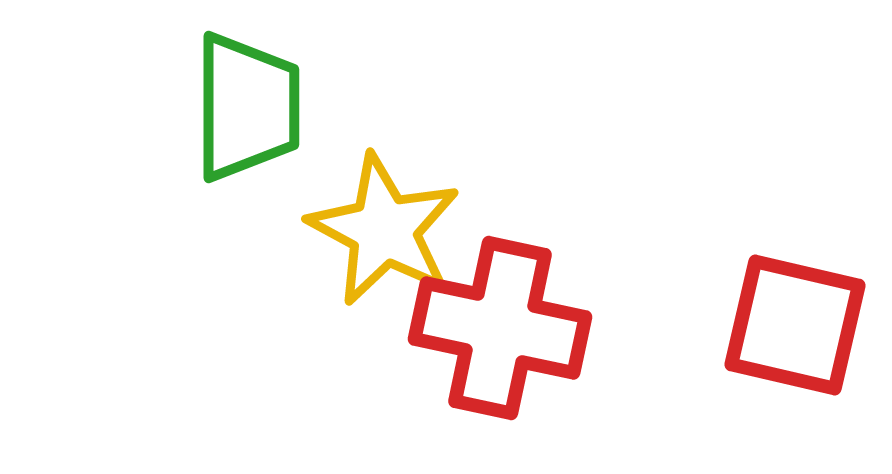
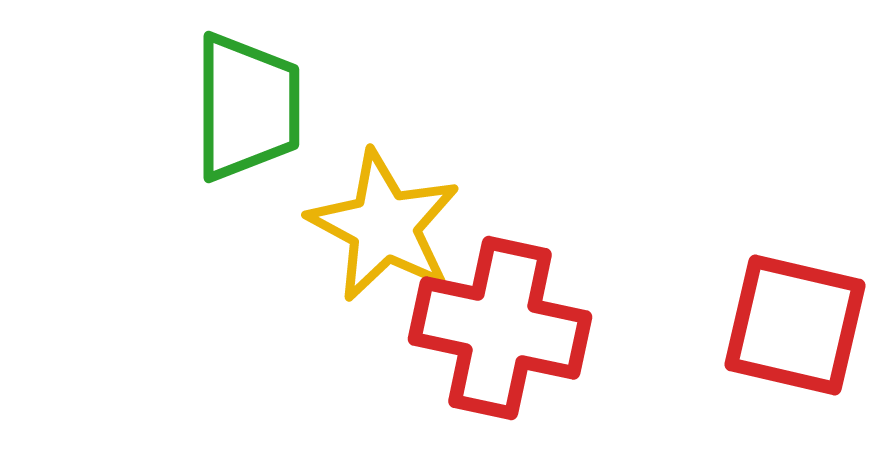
yellow star: moved 4 px up
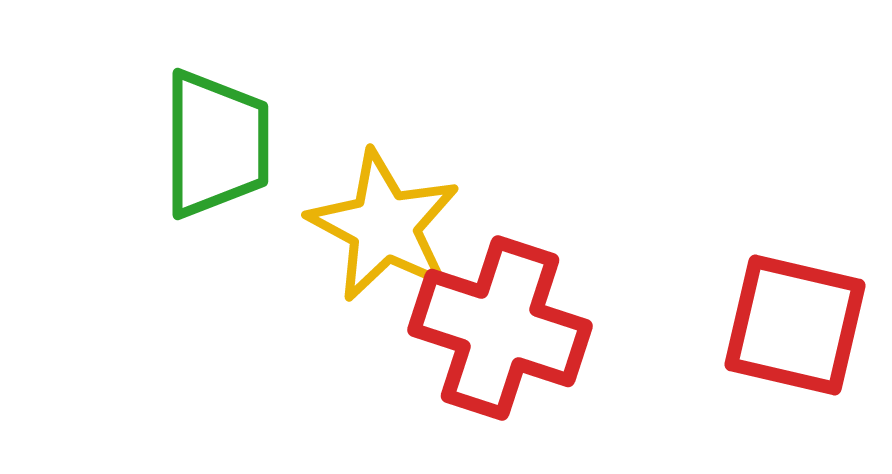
green trapezoid: moved 31 px left, 37 px down
red cross: rotated 6 degrees clockwise
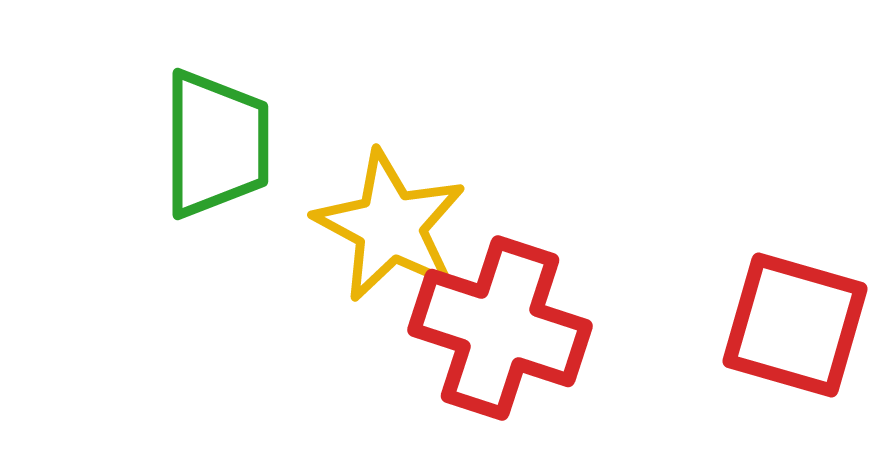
yellow star: moved 6 px right
red square: rotated 3 degrees clockwise
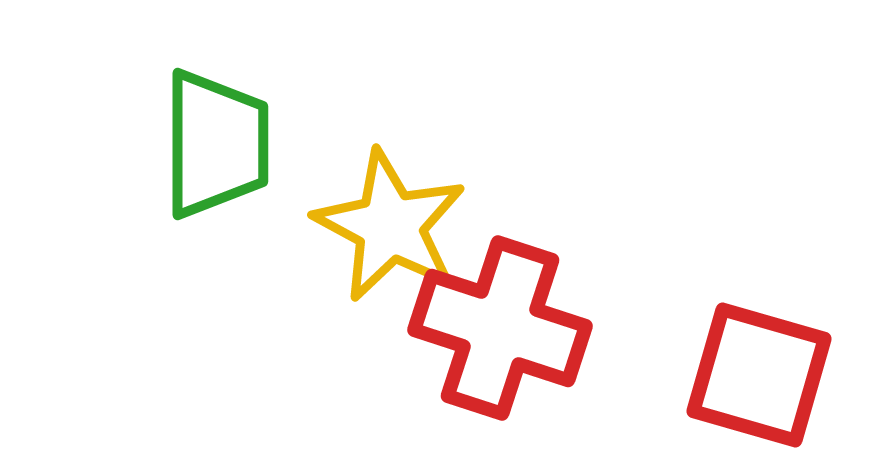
red square: moved 36 px left, 50 px down
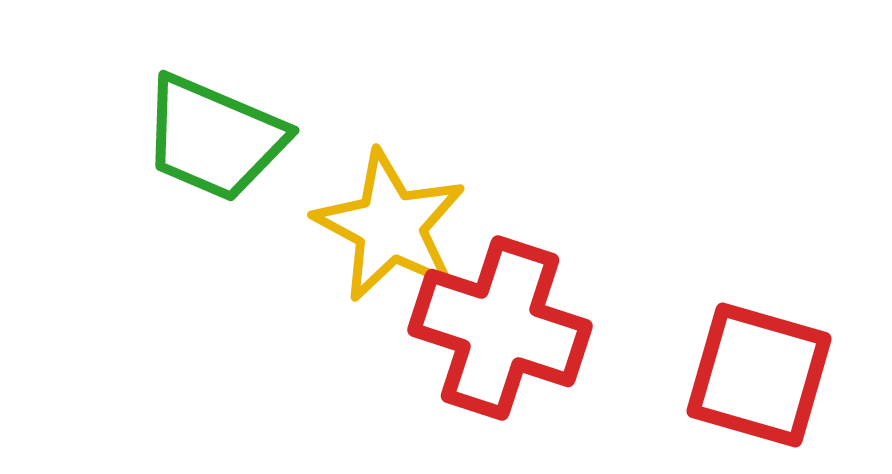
green trapezoid: moved 2 px left, 6 px up; rotated 113 degrees clockwise
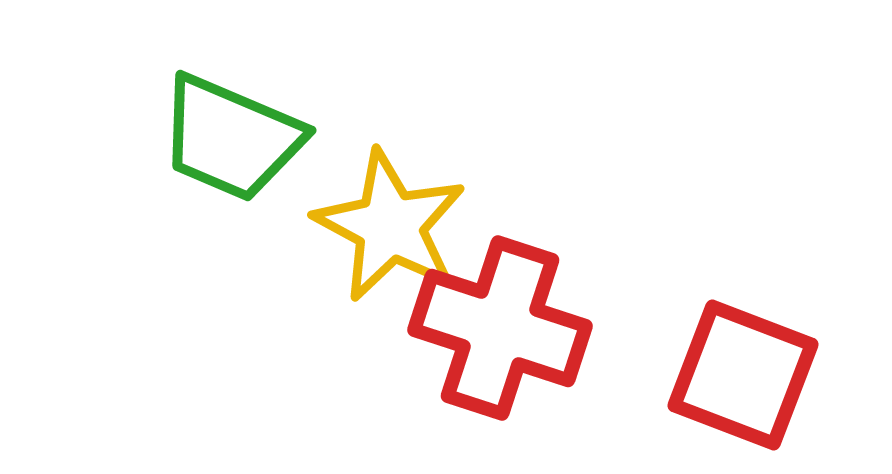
green trapezoid: moved 17 px right
red square: moved 16 px left; rotated 5 degrees clockwise
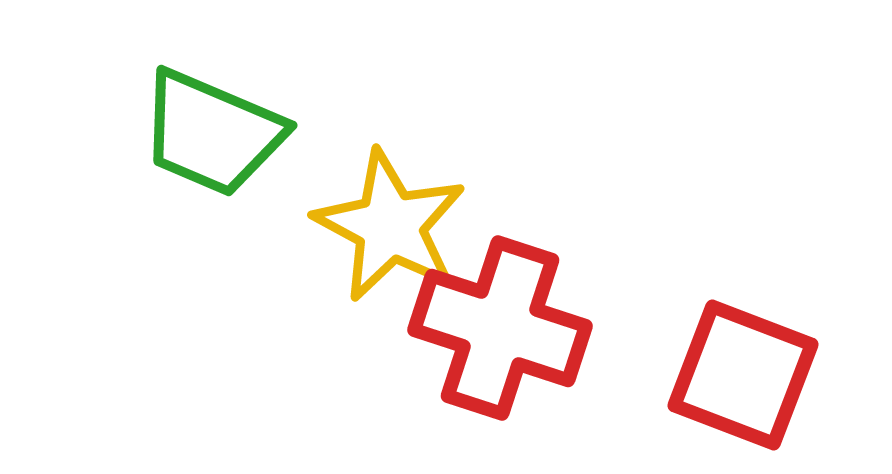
green trapezoid: moved 19 px left, 5 px up
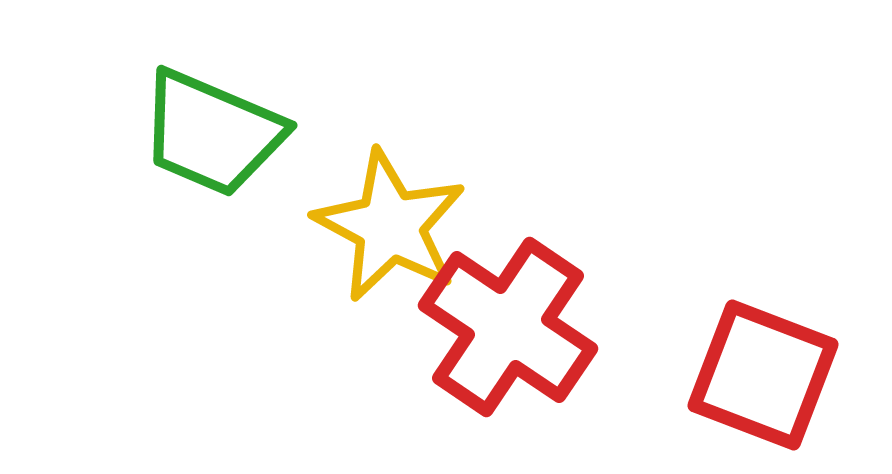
red cross: moved 8 px right, 1 px up; rotated 16 degrees clockwise
red square: moved 20 px right
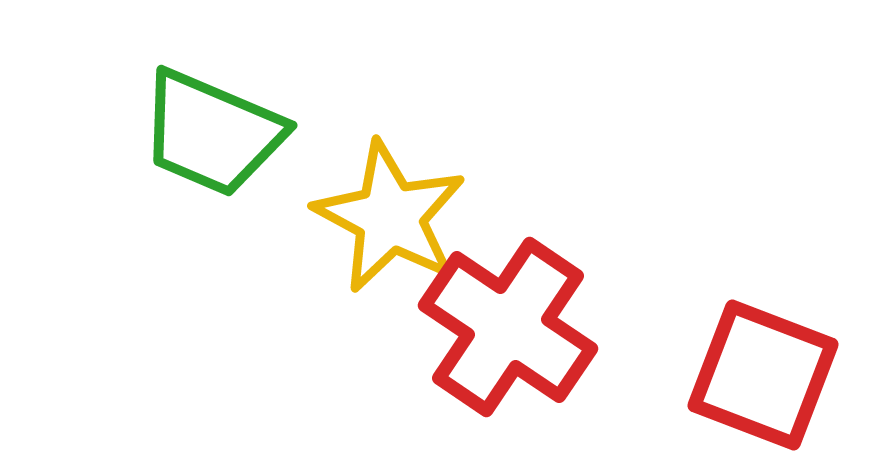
yellow star: moved 9 px up
